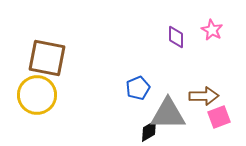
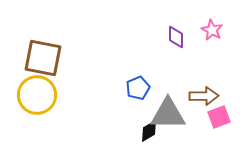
brown square: moved 4 px left
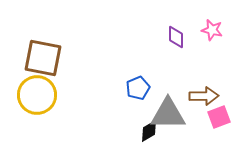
pink star: rotated 15 degrees counterclockwise
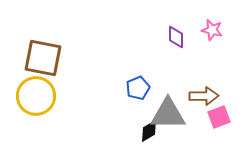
yellow circle: moved 1 px left, 1 px down
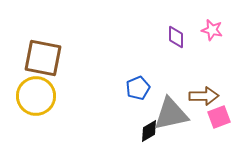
gray triangle: moved 3 px right; rotated 12 degrees counterclockwise
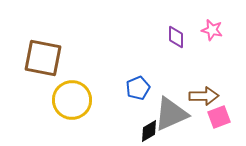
yellow circle: moved 36 px right, 4 px down
gray triangle: rotated 12 degrees counterclockwise
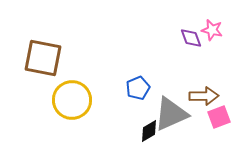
purple diamond: moved 15 px right, 1 px down; rotated 20 degrees counterclockwise
